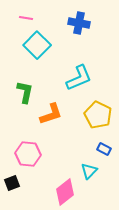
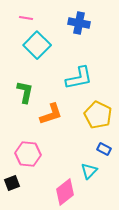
cyan L-shape: rotated 12 degrees clockwise
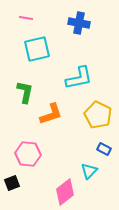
cyan square: moved 4 px down; rotated 32 degrees clockwise
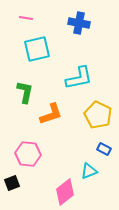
cyan triangle: rotated 24 degrees clockwise
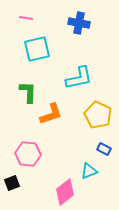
green L-shape: moved 3 px right; rotated 10 degrees counterclockwise
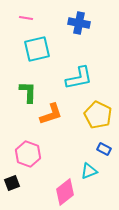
pink hexagon: rotated 15 degrees clockwise
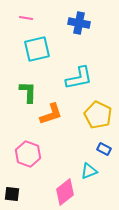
black square: moved 11 px down; rotated 28 degrees clockwise
